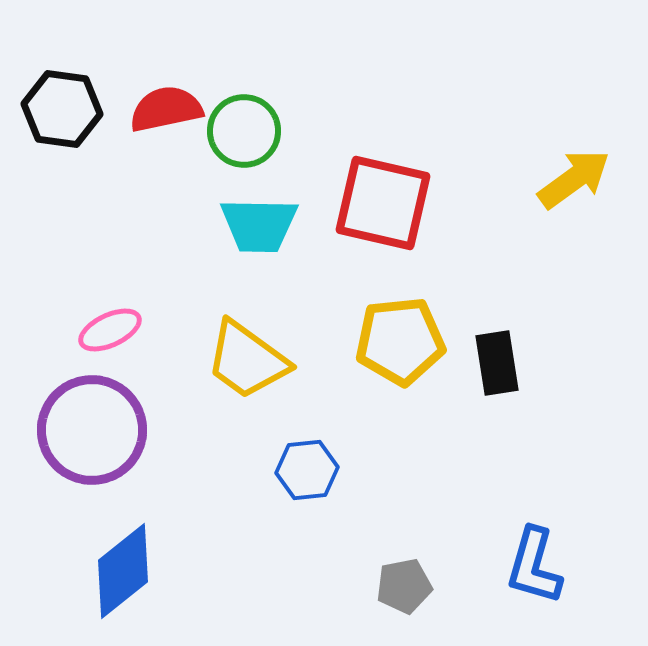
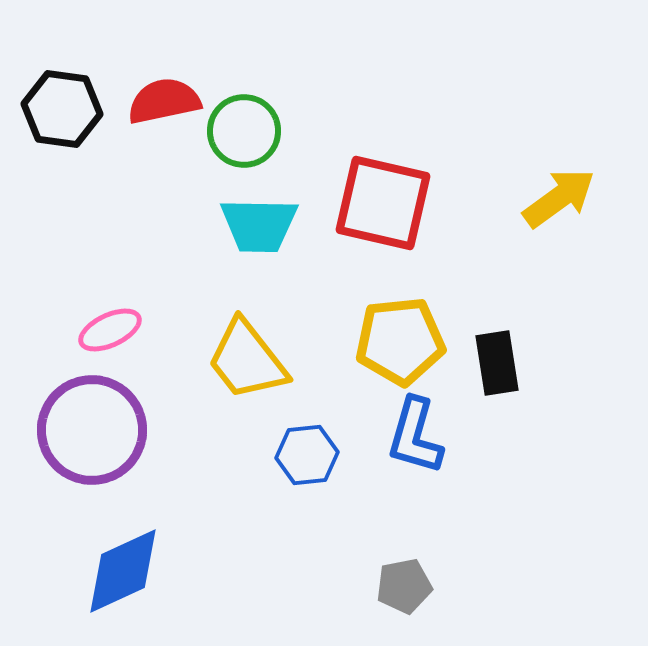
red semicircle: moved 2 px left, 8 px up
yellow arrow: moved 15 px left, 19 px down
yellow trapezoid: rotated 16 degrees clockwise
blue hexagon: moved 15 px up
blue L-shape: moved 119 px left, 130 px up
blue diamond: rotated 14 degrees clockwise
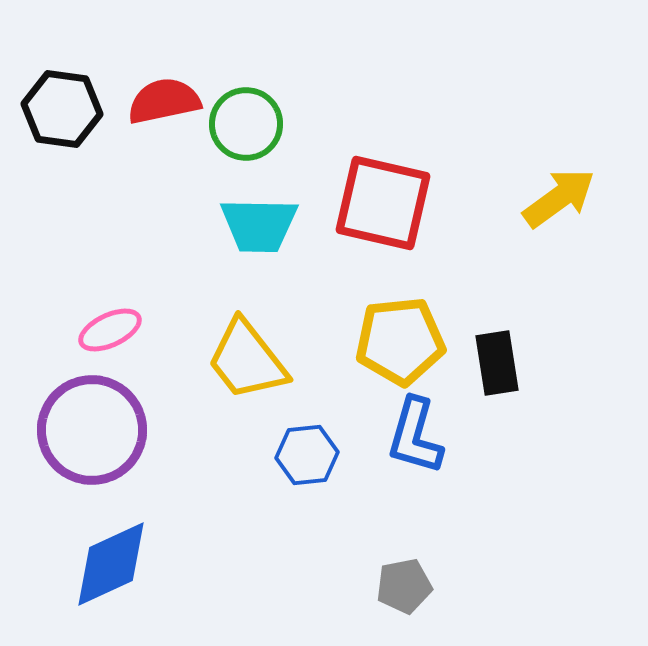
green circle: moved 2 px right, 7 px up
blue diamond: moved 12 px left, 7 px up
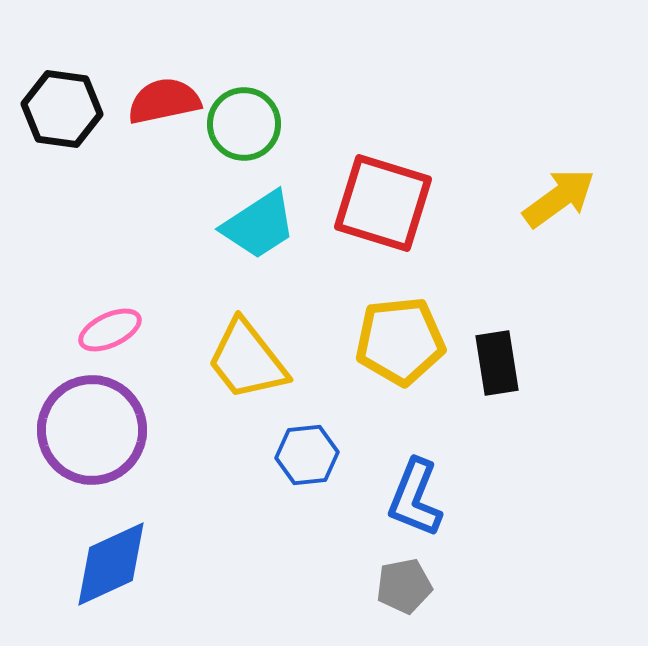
green circle: moved 2 px left
red square: rotated 4 degrees clockwise
cyan trapezoid: rotated 34 degrees counterclockwise
blue L-shape: moved 62 px down; rotated 6 degrees clockwise
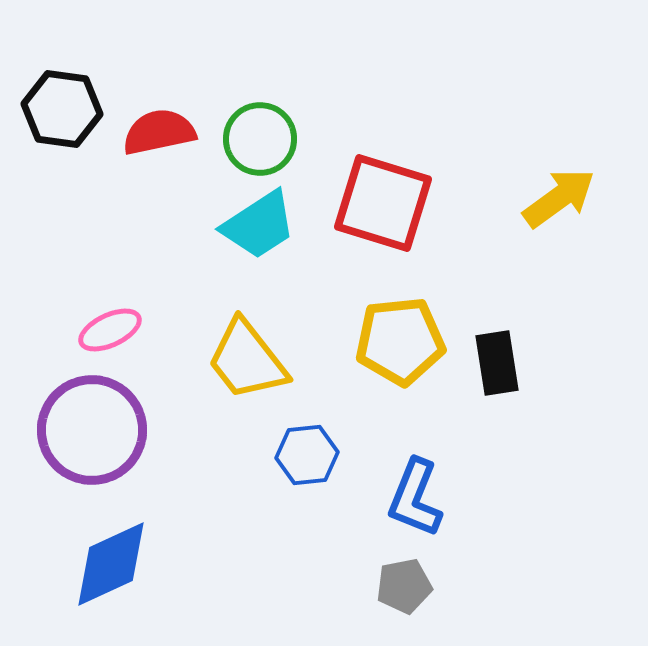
red semicircle: moved 5 px left, 31 px down
green circle: moved 16 px right, 15 px down
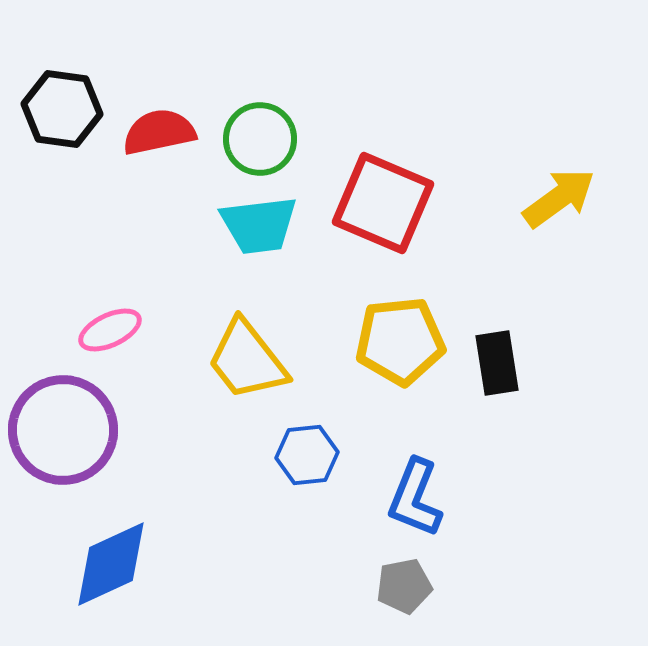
red square: rotated 6 degrees clockwise
cyan trapezoid: rotated 26 degrees clockwise
purple circle: moved 29 px left
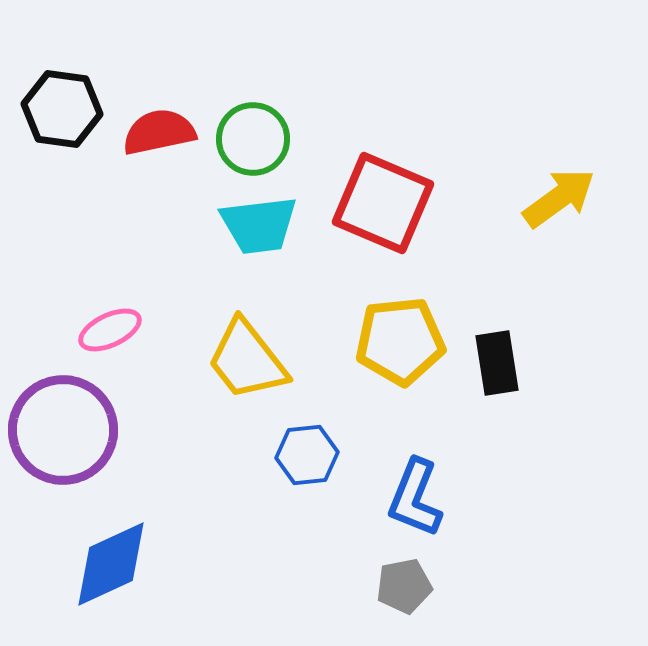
green circle: moved 7 px left
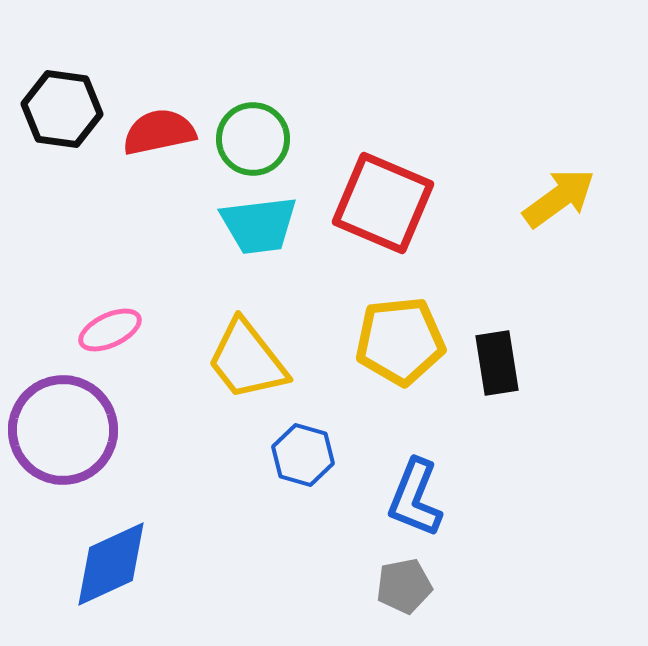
blue hexagon: moved 4 px left; rotated 22 degrees clockwise
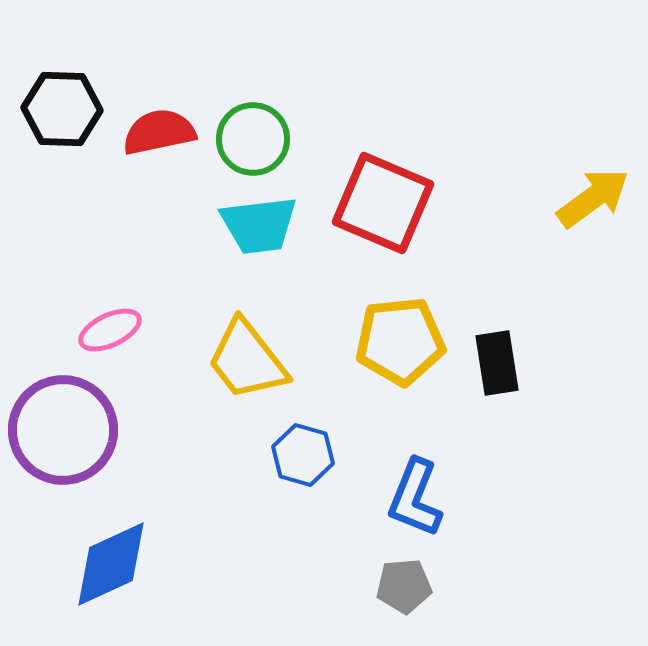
black hexagon: rotated 6 degrees counterclockwise
yellow arrow: moved 34 px right
gray pentagon: rotated 6 degrees clockwise
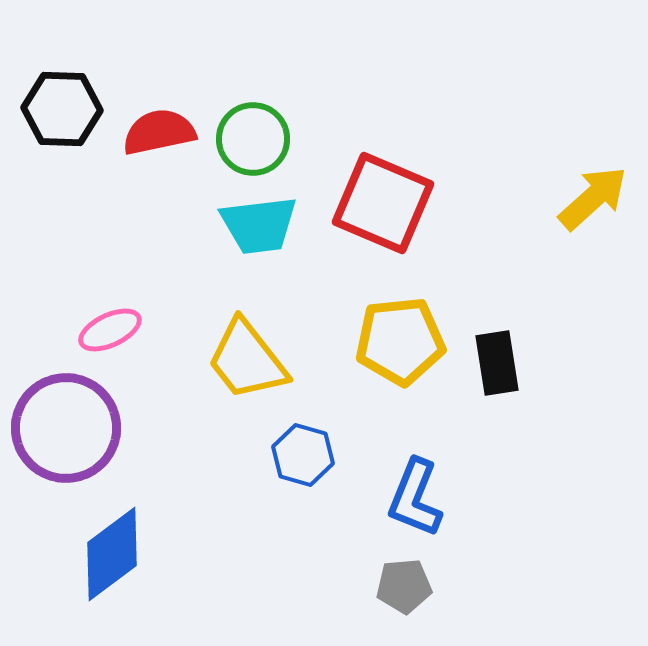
yellow arrow: rotated 6 degrees counterclockwise
purple circle: moved 3 px right, 2 px up
blue diamond: moved 1 px right, 10 px up; rotated 12 degrees counterclockwise
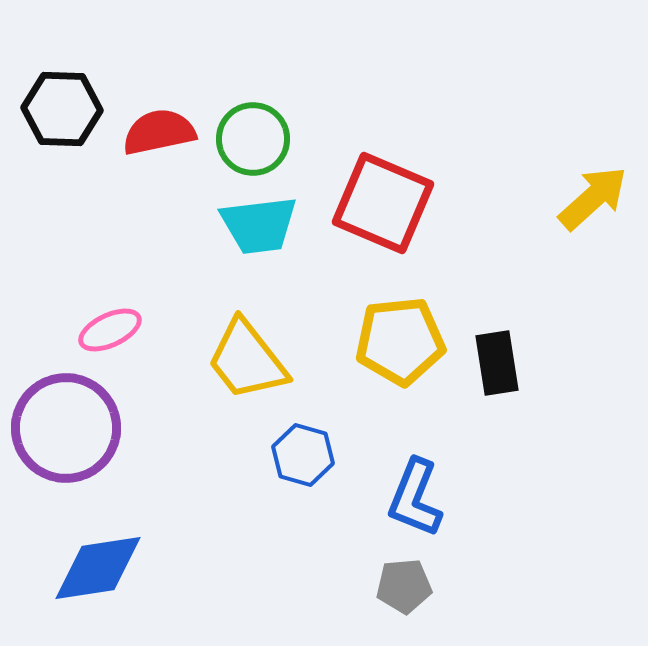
blue diamond: moved 14 px left, 14 px down; rotated 28 degrees clockwise
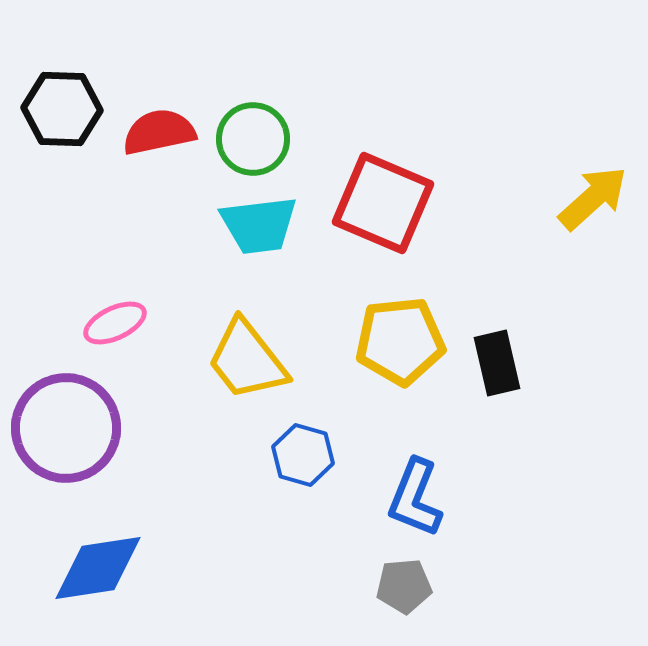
pink ellipse: moved 5 px right, 7 px up
black rectangle: rotated 4 degrees counterclockwise
